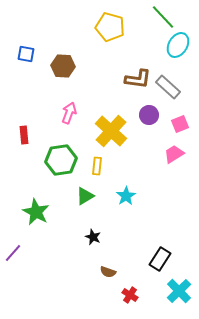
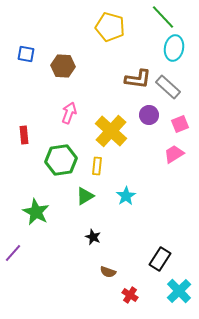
cyan ellipse: moved 4 px left, 3 px down; rotated 20 degrees counterclockwise
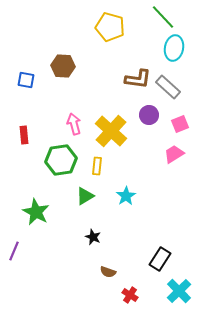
blue square: moved 26 px down
pink arrow: moved 5 px right, 11 px down; rotated 35 degrees counterclockwise
purple line: moved 1 px right, 2 px up; rotated 18 degrees counterclockwise
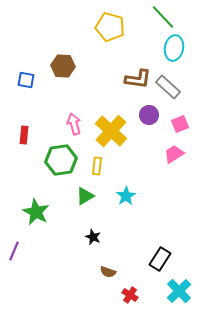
red rectangle: rotated 12 degrees clockwise
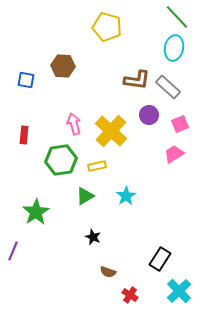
green line: moved 14 px right
yellow pentagon: moved 3 px left
brown L-shape: moved 1 px left, 1 px down
yellow rectangle: rotated 72 degrees clockwise
green star: rotated 12 degrees clockwise
purple line: moved 1 px left
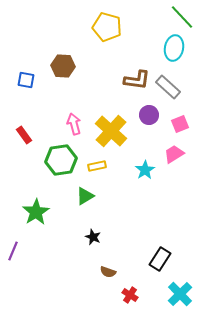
green line: moved 5 px right
red rectangle: rotated 42 degrees counterclockwise
cyan star: moved 19 px right, 26 px up
cyan cross: moved 1 px right, 3 px down
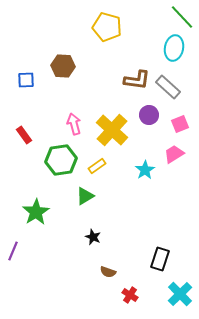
blue square: rotated 12 degrees counterclockwise
yellow cross: moved 1 px right, 1 px up
yellow rectangle: rotated 24 degrees counterclockwise
black rectangle: rotated 15 degrees counterclockwise
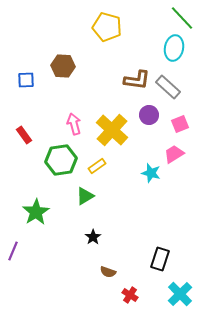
green line: moved 1 px down
cyan star: moved 6 px right, 3 px down; rotated 24 degrees counterclockwise
black star: rotated 14 degrees clockwise
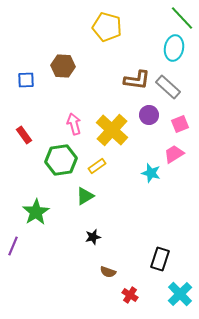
black star: rotated 21 degrees clockwise
purple line: moved 5 px up
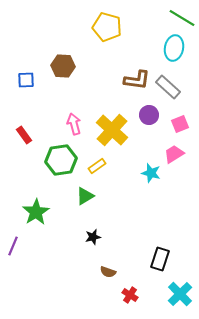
green line: rotated 16 degrees counterclockwise
